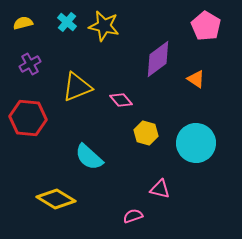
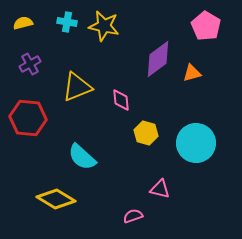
cyan cross: rotated 30 degrees counterclockwise
orange triangle: moved 4 px left, 6 px up; rotated 48 degrees counterclockwise
pink diamond: rotated 35 degrees clockwise
cyan semicircle: moved 7 px left
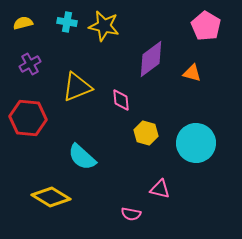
purple diamond: moved 7 px left
orange triangle: rotated 30 degrees clockwise
yellow diamond: moved 5 px left, 2 px up
pink semicircle: moved 2 px left, 2 px up; rotated 150 degrees counterclockwise
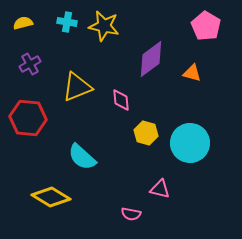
cyan circle: moved 6 px left
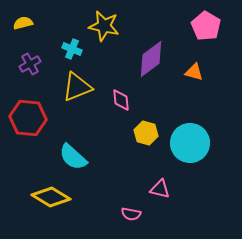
cyan cross: moved 5 px right, 27 px down; rotated 12 degrees clockwise
orange triangle: moved 2 px right, 1 px up
cyan semicircle: moved 9 px left
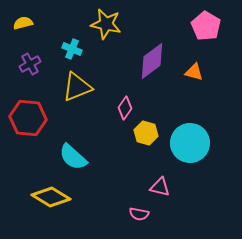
yellow star: moved 2 px right, 2 px up
purple diamond: moved 1 px right, 2 px down
pink diamond: moved 4 px right, 8 px down; rotated 40 degrees clockwise
pink triangle: moved 2 px up
pink semicircle: moved 8 px right
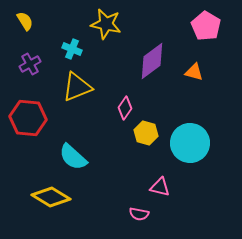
yellow semicircle: moved 2 px right, 2 px up; rotated 72 degrees clockwise
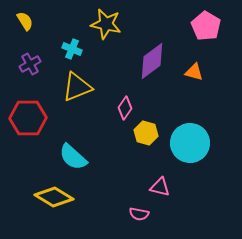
red hexagon: rotated 6 degrees counterclockwise
yellow diamond: moved 3 px right
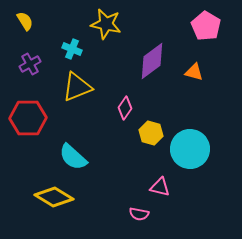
yellow hexagon: moved 5 px right
cyan circle: moved 6 px down
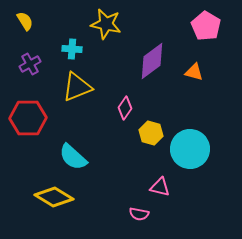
cyan cross: rotated 18 degrees counterclockwise
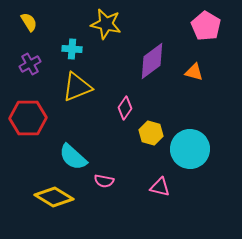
yellow semicircle: moved 4 px right, 1 px down
pink semicircle: moved 35 px left, 33 px up
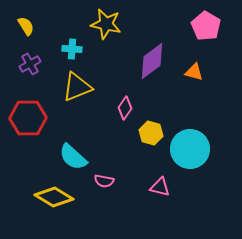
yellow semicircle: moved 3 px left, 4 px down
